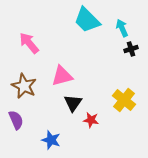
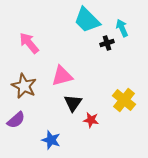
black cross: moved 24 px left, 6 px up
purple semicircle: rotated 72 degrees clockwise
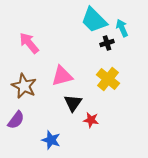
cyan trapezoid: moved 7 px right
yellow cross: moved 16 px left, 21 px up
purple semicircle: rotated 12 degrees counterclockwise
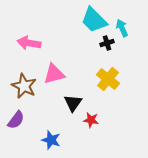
pink arrow: rotated 40 degrees counterclockwise
pink triangle: moved 8 px left, 2 px up
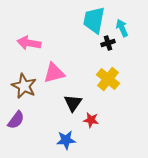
cyan trapezoid: rotated 56 degrees clockwise
black cross: moved 1 px right
pink triangle: moved 1 px up
blue star: moved 15 px right; rotated 24 degrees counterclockwise
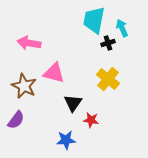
pink triangle: rotated 30 degrees clockwise
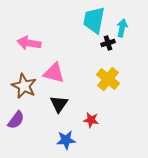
cyan arrow: rotated 36 degrees clockwise
black triangle: moved 14 px left, 1 px down
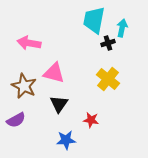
purple semicircle: rotated 24 degrees clockwise
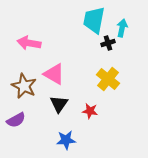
pink triangle: moved 1 px down; rotated 15 degrees clockwise
red star: moved 1 px left, 9 px up
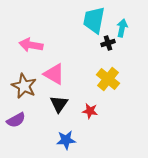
pink arrow: moved 2 px right, 2 px down
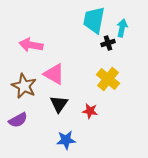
purple semicircle: moved 2 px right
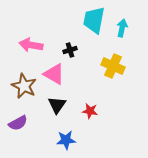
black cross: moved 38 px left, 7 px down
yellow cross: moved 5 px right, 13 px up; rotated 15 degrees counterclockwise
black triangle: moved 2 px left, 1 px down
purple semicircle: moved 3 px down
